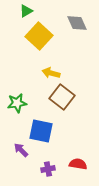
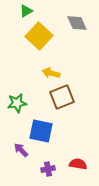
brown square: rotated 30 degrees clockwise
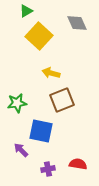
brown square: moved 3 px down
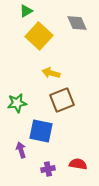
purple arrow: rotated 28 degrees clockwise
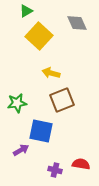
purple arrow: rotated 77 degrees clockwise
red semicircle: moved 3 px right
purple cross: moved 7 px right, 1 px down; rotated 24 degrees clockwise
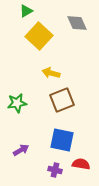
blue square: moved 21 px right, 9 px down
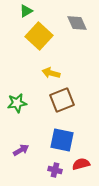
red semicircle: rotated 24 degrees counterclockwise
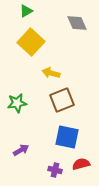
yellow square: moved 8 px left, 6 px down
blue square: moved 5 px right, 3 px up
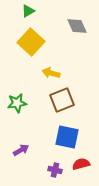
green triangle: moved 2 px right
gray diamond: moved 3 px down
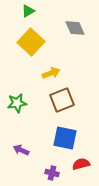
gray diamond: moved 2 px left, 2 px down
yellow arrow: rotated 144 degrees clockwise
blue square: moved 2 px left, 1 px down
purple arrow: rotated 126 degrees counterclockwise
purple cross: moved 3 px left, 3 px down
